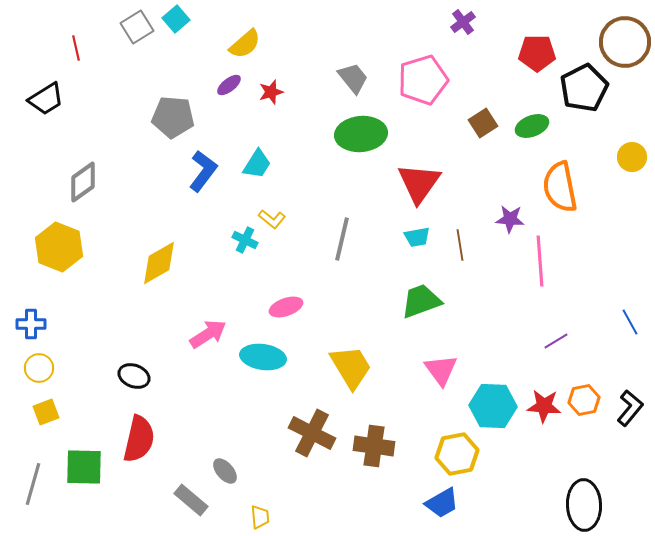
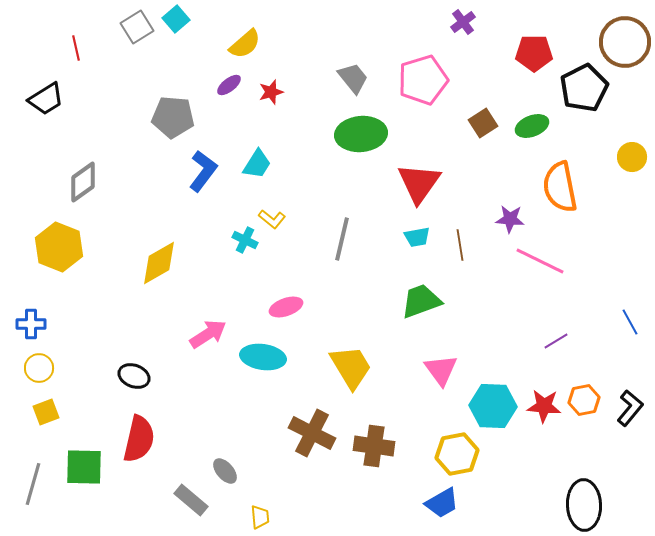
red pentagon at (537, 53): moved 3 px left
pink line at (540, 261): rotated 60 degrees counterclockwise
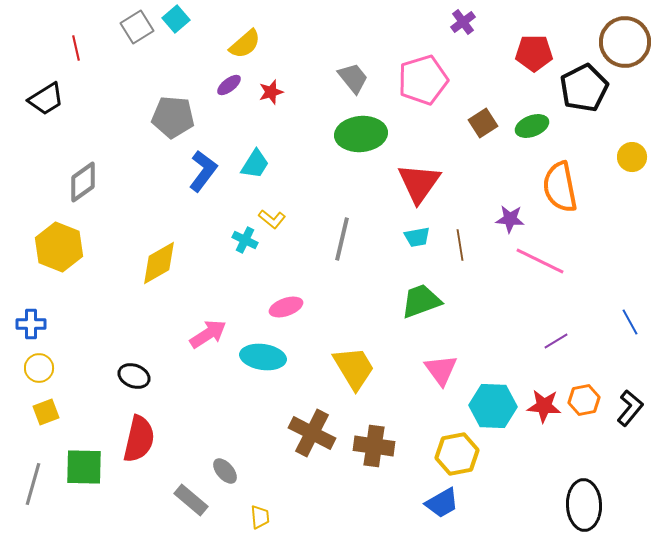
cyan trapezoid at (257, 164): moved 2 px left
yellow trapezoid at (351, 367): moved 3 px right, 1 px down
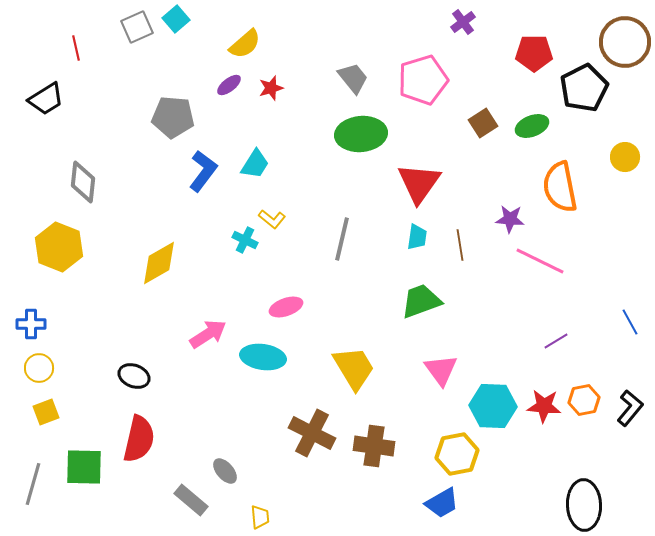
gray square at (137, 27): rotated 8 degrees clockwise
red star at (271, 92): moved 4 px up
yellow circle at (632, 157): moved 7 px left
gray diamond at (83, 182): rotated 48 degrees counterclockwise
cyan trapezoid at (417, 237): rotated 72 degrees counterclockwise
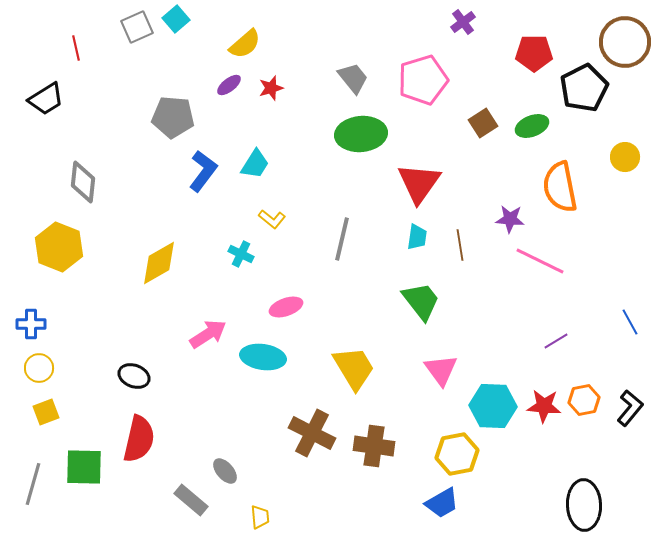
cyan cross at (245, 240): moved 4 px left, 14 px down
green trapezoid at (421, 301): rotated 72 degrees clockwise
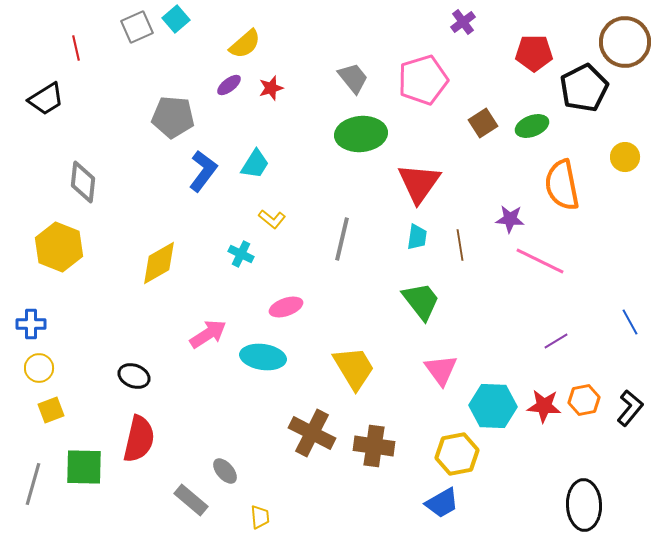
orange semicircle at (560, 187): moved 2 px right, 2 px up
yellow square at (46, 412): moved 5 px right, 2 px up
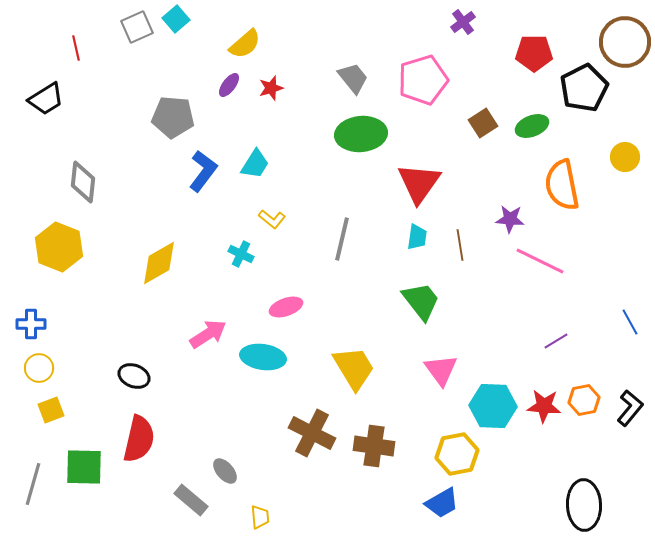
purple ellipse at (229, 85): rotated 15 degrees counterclockwise
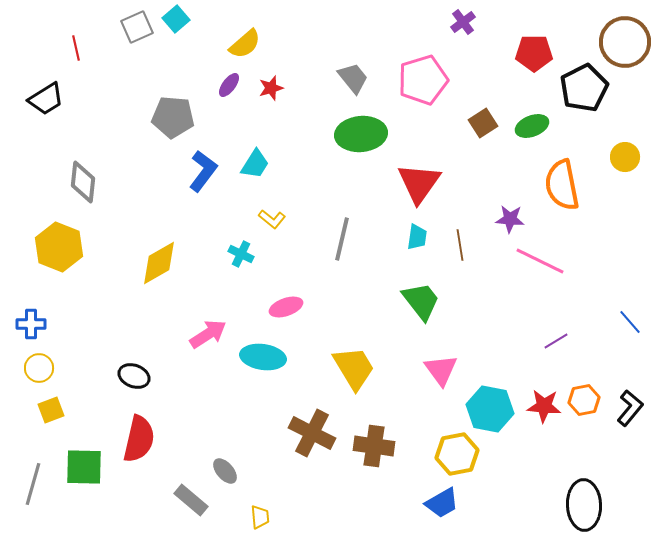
blue line at (630, 322): rotated 12 degrees counterclockwise
cyan hexagon at (493, 406): moved 3 px left, 3 px down; rotated 9 degrees clockwise
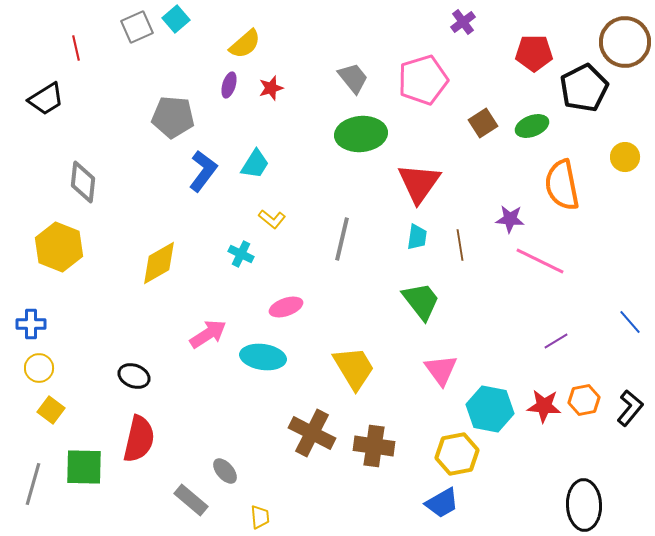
purple ellipse at (229, 85): rotated 20 degrees counterclockwise
yellow square at (51, 410): rotated 32 degrees counterclockwise
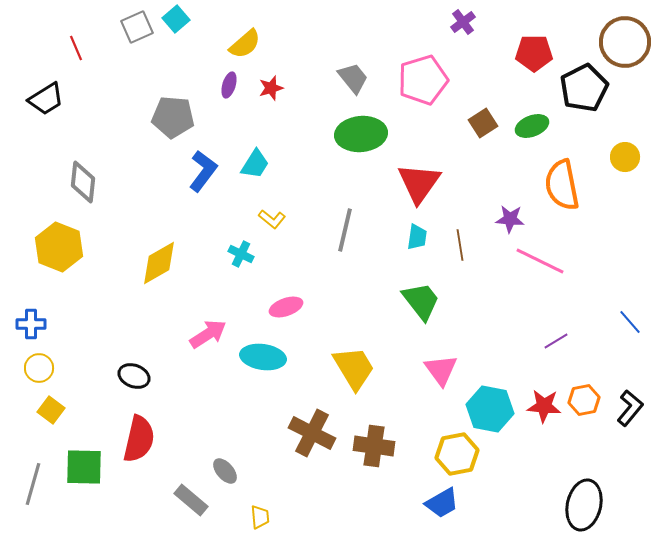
red line at (76, 48): rotated 10 degrees counterclockwise
gray line at (342, 239): moved 3 px right, 9 px up
black ellipse at (584, 505): rotated 15 degrees clockwise
